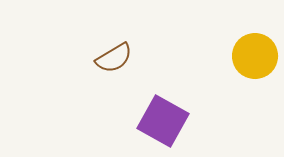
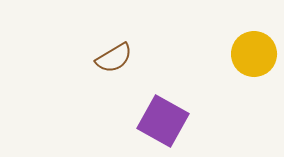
yellow circle: moved 1 px left, 2 px up
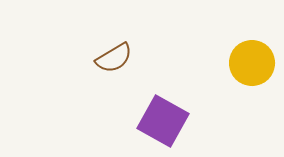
yellow circle: moved 2 px left, 9 px down
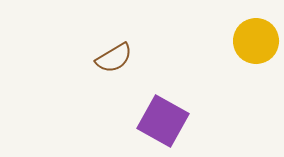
yellow circle: moved 4 px right, 22 px up
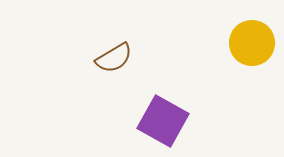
yellow circle: moved 4 px left, 2 px down
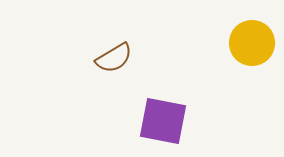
purple square: rotated 18 degrees counterclockwise
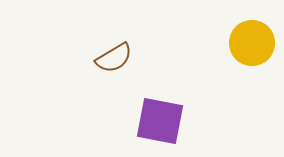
purple square: moved 3 px left
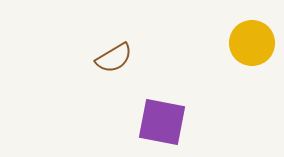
purple square: moved 2 px right, 1 px down
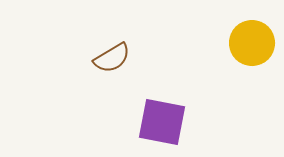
brown semicircle: moved 2 px left
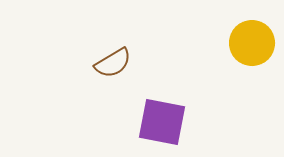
brown semicircle: moved 1 px right, 5 px down
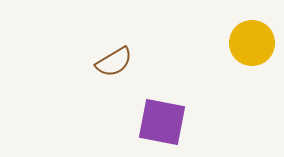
brown semicircle: moved 1 px right, 1 px up
